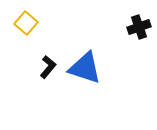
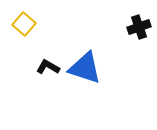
yellow square: moved 2 px left, 1 px down
black L-shape: rotated 100 degrees counterclockwise
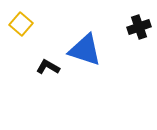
yellow square: moved 3 px left
blue triangle: moved 18 px up
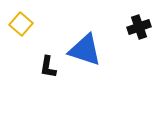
black L-shape: rotated 110 degrees counterclockwise
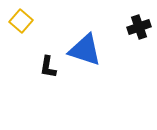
yellow square: moved 3 px up
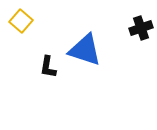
black cross: moved 2 px right, 1 px down
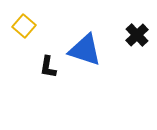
yellow square: moved 3 px right, 5 px down
black cross: moved 4 px left, 7 px down; rotated 25 degrees counterclockwise
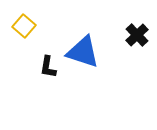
blue triangle: moved 2 px left, 2 px down
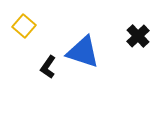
black cross: moved 1 px right, 1 px down
black L-shape: rotated 25 degrees clockwise
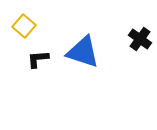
black cross: moved 2 px right, 3 px down; rotated 10 degrees counterclockwise
black L-shape: moved 10 px left, 8 px up; rotated 50 degrees clockwise
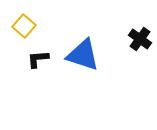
blue triangle: moved 3 px down
